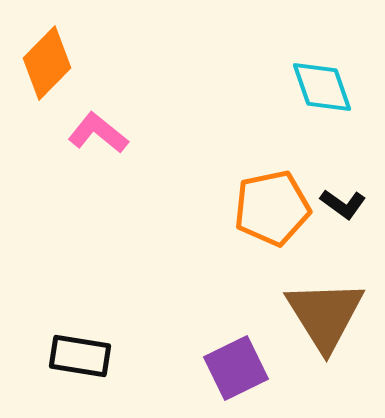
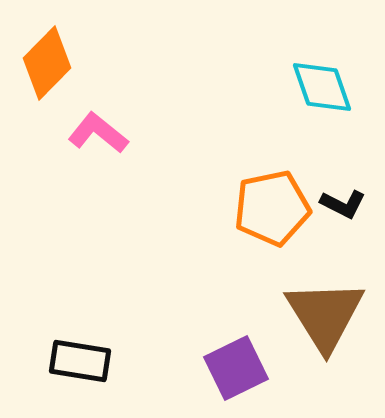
black L-shape: rotated 9 degrees counterclockwise
black rectangle: moved 5 px down
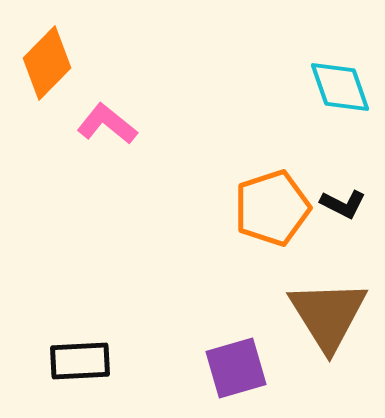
cyan diamond: moved 18 px right
pink L-shape: moved 9 px right, 9 px up
orange pentagon: rotated 6 degrees counterclockwise
brown triangle: moved 3 px right
black rectangle: rotated 12 degrees counterclockwise
purple square: rotated 10 degrees clockwise
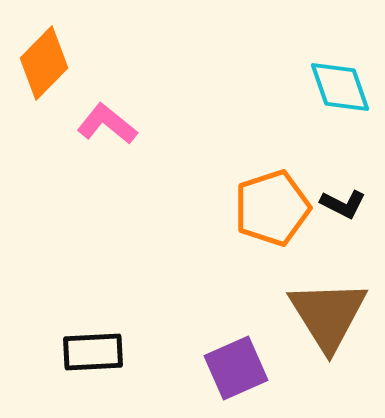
orange diamond: moved 3 px left
black rectangle: moved 13 px right, 9 px up
purple square: rotated 8 degrees counterclockwise
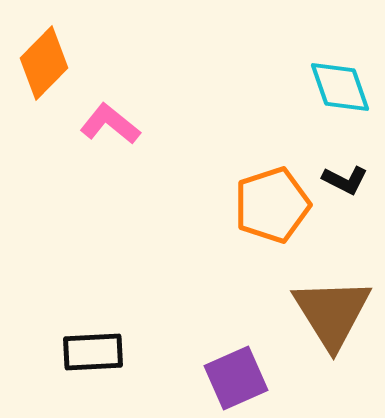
pink L-shape: moved 3 px right
black L-shape: moved 2 px right, 24 px up
orange pentagon: moved 3 px up
brown triangle: moved 4 px right, 2 px up
purple square: moved 10 px down
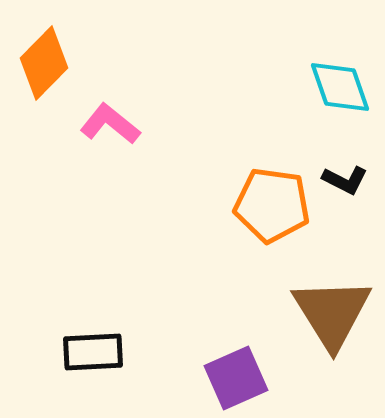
orange pentagon: rotated 26 degrees clockwise
